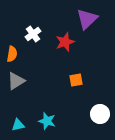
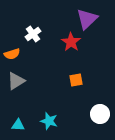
red star: moved 6 px right; rotated 18 degrees counterclockwise
orange semicircle: rotated 63 degrees clockwise
cyan star: moved 2 px right
cyan triangle: rotated 16 degrees clockwise
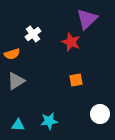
red star: rotated 12 degrees counterclockwise
cyan star: rotated 24 degrees counterclockwise
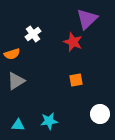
red star: moved 2 px right
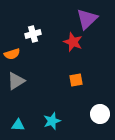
white cross: rotated 21 degrees clockwise
cyan star: moved 3 px right; rotated 12 degrees counterclockwise
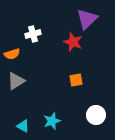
white circle: moved 4 px left, 1 px down
cyan triangle: moved 5 px right, 1 px down; rotated 24 degrees clockwise
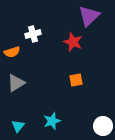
purple triangle: moved 2 px right, 3 px up
orange semicircle: moved 2 px up
gray triangle: moved 2 px down
white circle: moved 7 px right, 11 px down
cyan triangle: moved 5 px left; rotated 40 degrees clockwise
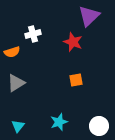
cyan star: moved 7 px right, 1 px down
white circle: moved 4 px left
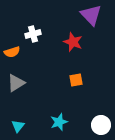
purple triangle: moved 2 px right, 1 px up; rotated 30 degrees counterclockwise
white circle: moved 2 px right, 1 px up
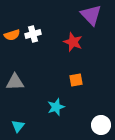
orange semicircle: moved 17 px up
gray triangle: moved 1 px left, 1 px up; rotated 30 degrees clockwise
cyan star: moved 3 px left, 15 px up
